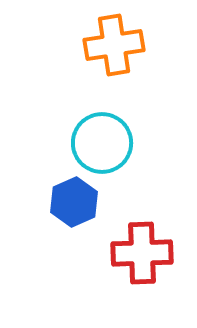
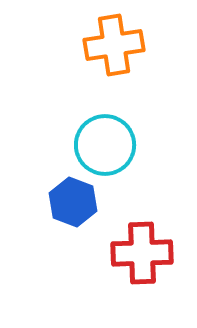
cyan circle: moved 3 px right, 2 px down
blue hexagon: moved 1 px left; rotated 15 degrees counterclockwise
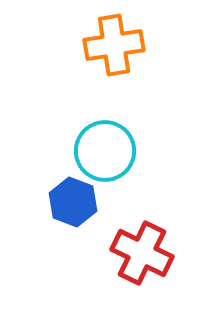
cyan circle: moved 6 px down
red cross: rotated 28 degrees clockwise
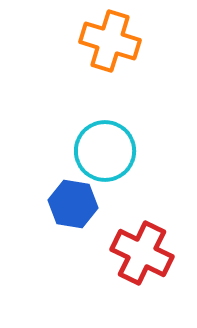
orange cross: moved 4 px left, 4 px up; rotated 26 degrees clockwise
blue hexagon: moved 2 px down; rotated 12 degrees counterclockwise
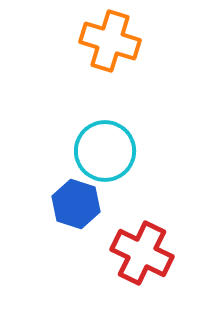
blue hexagon: moved 3 px right; rotated 9 degrees clockwise
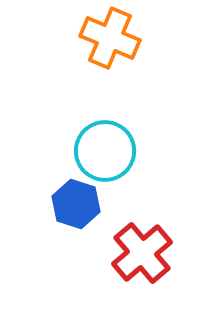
orange cross: moved 3 px up; rotated 6 degrees clockwise
red cross: rotated 24 degrees clockwise
